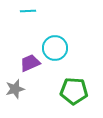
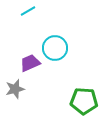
cyan line: rotated 28 degrees counterclockwise
green pentagon: moved 10 px right, 10 px down
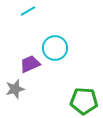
purple trapezoid: moved 1 px down
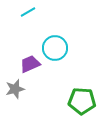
cyan line: moved 1 px down
green pentagon: moved 2 px left
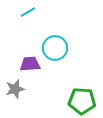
purple trapezoid: rotated 20 degrees clockwise
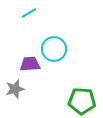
cyan line: moved 1 px right, 1 px down
cyan circle: moved 1 px left, 1 px down
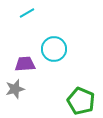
cyan line: moved 2 px left
purple trapezoid: moved 5 px left
green pentagon: moved 1 px left; rotated 20 degrees clockwise
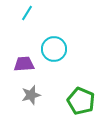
cyan line: rotated 28 degrees counterclockwise
purple trapezoid: moved 1 px left
gray star: moved 16 px right, 6 px down
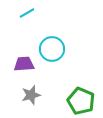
cyan line: rotated 28 degrees clockwise
cyan circle: moved 2 px left
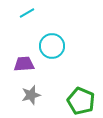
cyan circle: moved 3 px up
